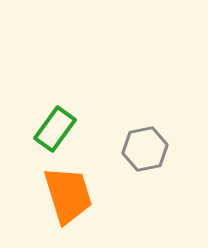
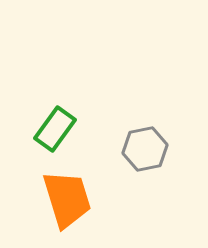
orange trapezoid: moved 1 px left, 4 px down
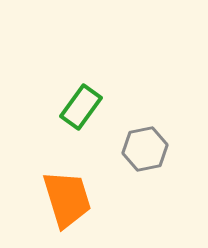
green rectangle: moved 26 px right, 22 px up
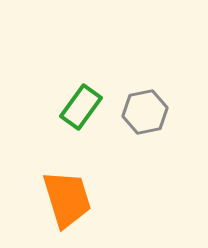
gray hexagon: moved 37 px up
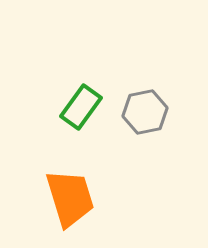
orange trapezoid: moved 3 px right, 1 px up
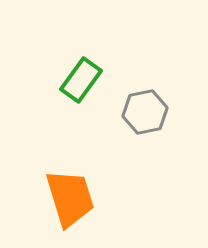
green rectangle: moved 27 px up
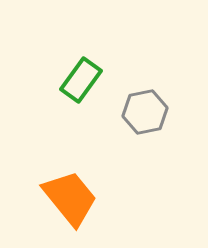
orange trapezoid: rotated 22 degrees counterclockwise
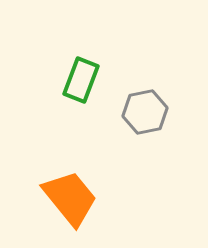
green rectangle: rotated 15 degrees counterclockwise
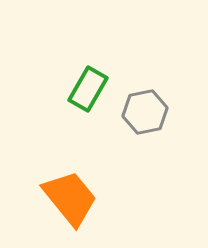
green rectangle: moved 7 px right, 9 px down; rotated 9 degrees clockwise
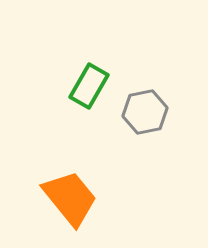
green rectangle: moved 1 px right, 3 px up
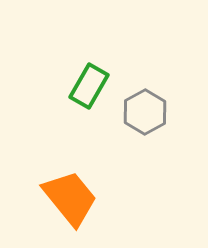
gray hexagon: rotated 18 degrees counterclockwise
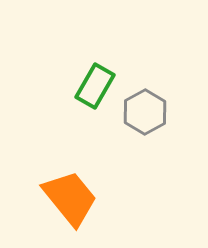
green rectangle: moved 6 px right
